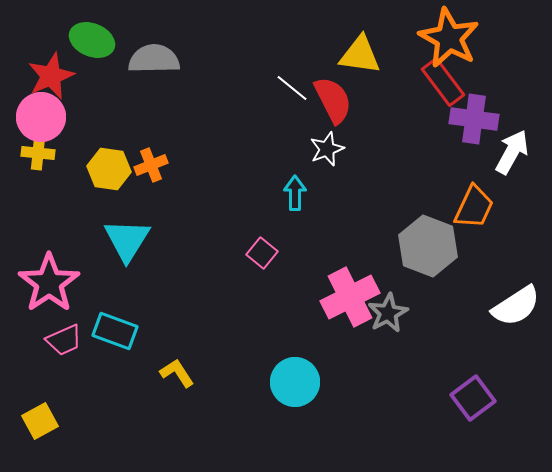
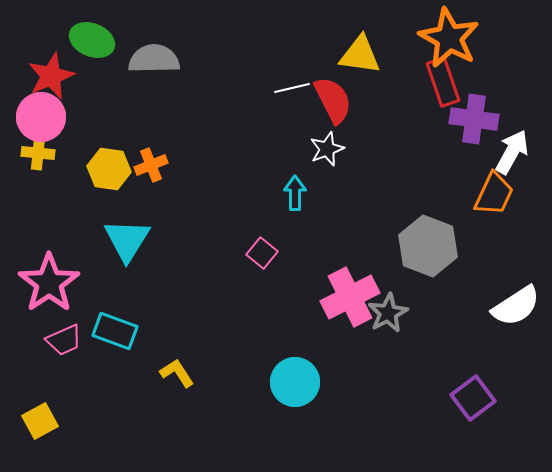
red rectangle: rotated 18 degrees clockwise
white line: rotated 52 degrees counterclockwise
orange trapezoid: moved 20 px right, 13 px up
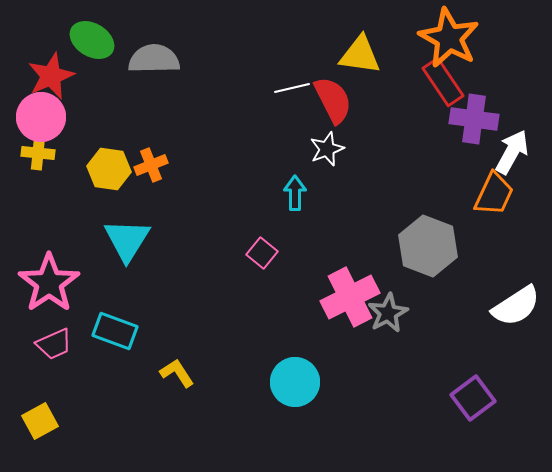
green ellipse: rotated 9 degrees clockwise
red rectangle: rotated 15 degrees counterclockwise
pink trapezoid: moved 10 px left, 4 px down
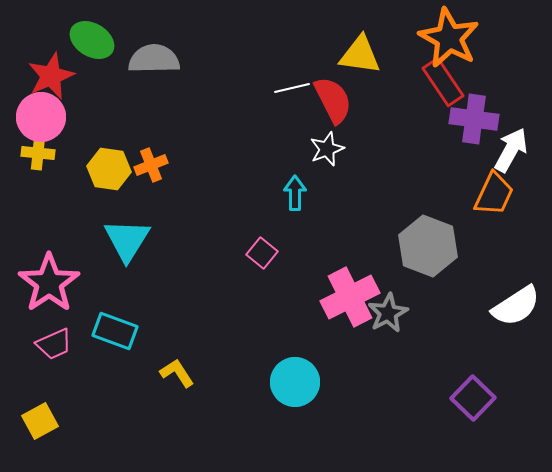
white arrow: moved 1 px left, 2 px up
purple square: rotated 9 degrees counterclockwise
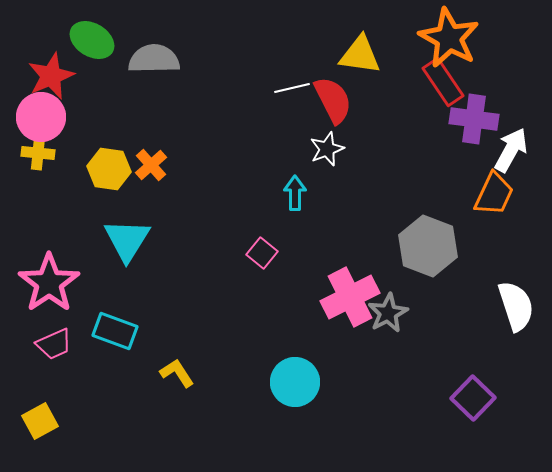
orange cross: rotated 20 degrees counterclockwise
white semicircle: rotated 75 degrees counterclockwise
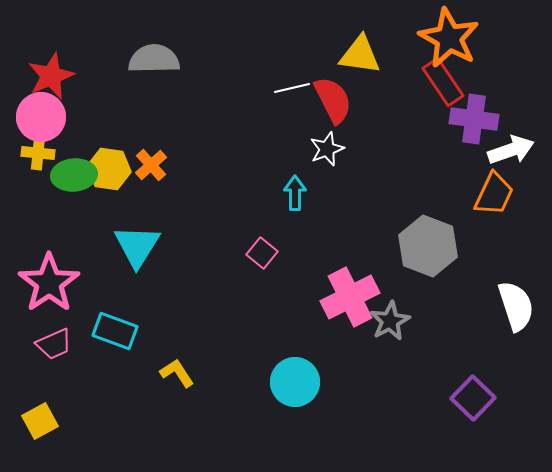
green ellipse: moved 18 px left, 135 px down; rotated 36 degrees counterclockwise
white arrow: rotated 42 degrees clockwise
cyan triangle: moved 10 px right, 6 px down
gray star: moved 2 px right, 8 px down
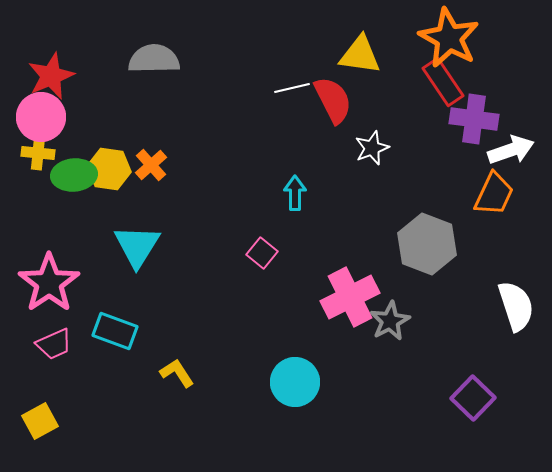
white star: moved 45 px right, 1 px up
gray hexagon: moved 1 px left, 2 px up
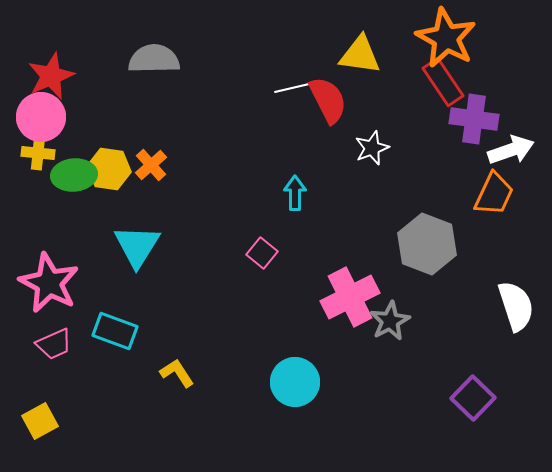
orange star: moved 3 px left
red semicircle: moved 5 px left
pink star: rotated 10 degrees counterclockwise
